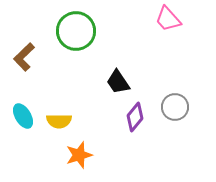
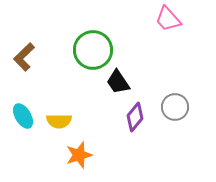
green circle: moved 17 px right, 19 px down
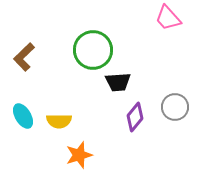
pink trapezoid: moved 1 px up
black trapezoid: rotated 60 degrees counterclockwise
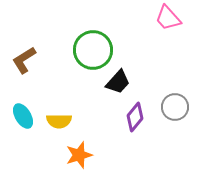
brown L-shape: moved 3 px down; rotated 12 degrees clockwise
black trapezoid: rotated 44 degrees counterclockwise
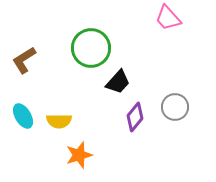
green circle: moved 2 px left, 2 px up
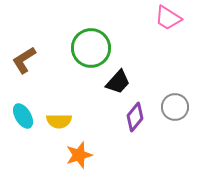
pink trapezoid: rotated 16 degrees counterclockwise
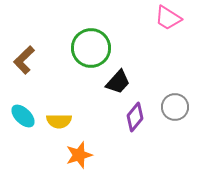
brown L-shape: rotated 12 degrees counterclockwise
cyan ellipse: rotated 15 degrees counterclockwise
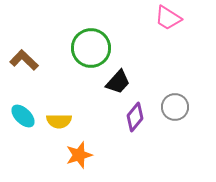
brown L-shape: rotated 88 degrees clockwise
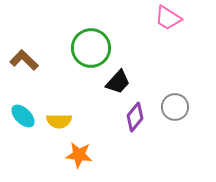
orange star: rotated 24 degrees clockwise
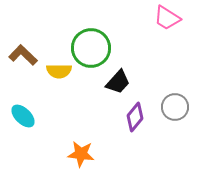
pink trapezoid: moved 1 px left
brown L-shape: moved 1 px left, 5 px up
yellow semicircle: moved 50 px up
orange star: moved 2 px right, 1 px up
